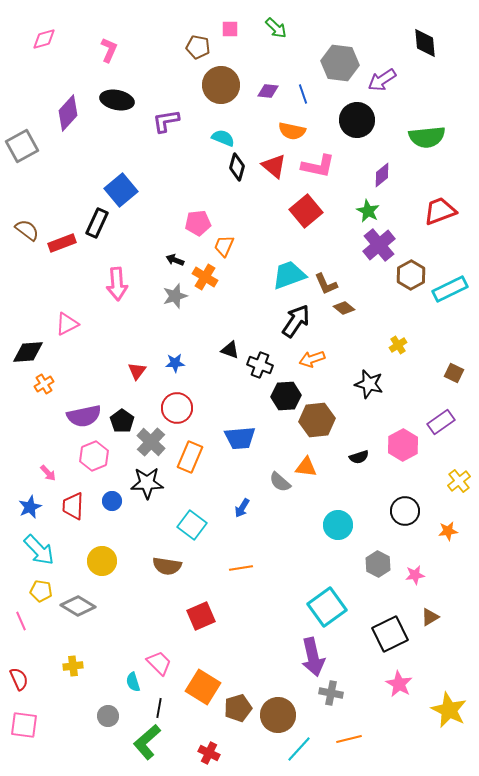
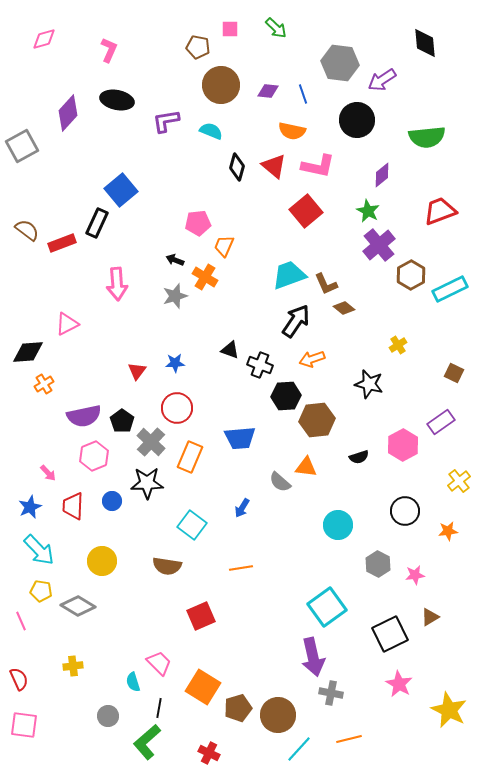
cyan semicircle at (223, 138): moved 12 px left, 7 px up
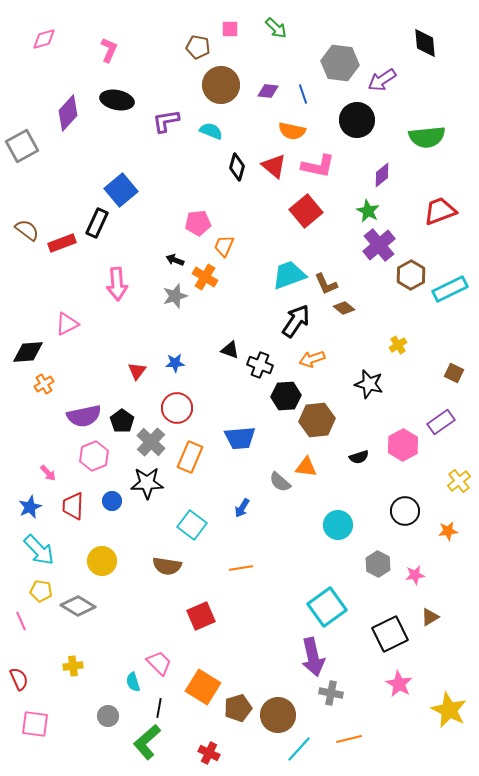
pink square at (24, 725): moved 11 px right, 1 px up
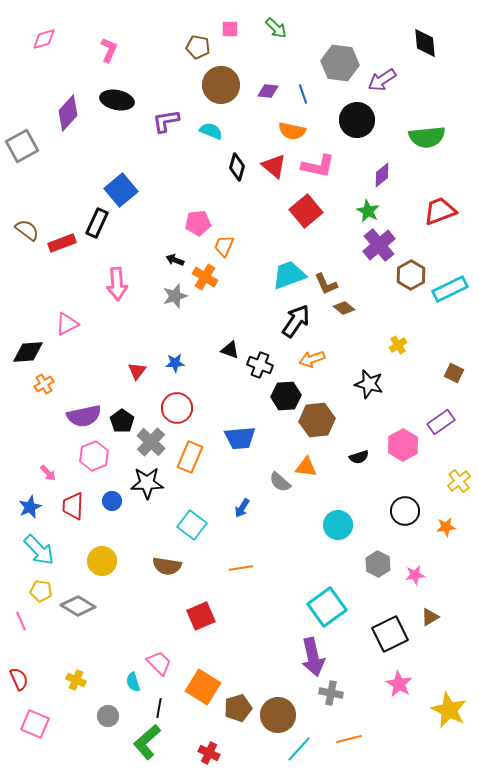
orange star at (448, 531): moved 2 px left, 4 px up
yellow cross at (73, 666): moved 3 px right, 14 px down; rotated 30 degrees clockwise
pink square at (35, 724): rotated 16 degrees clockwise
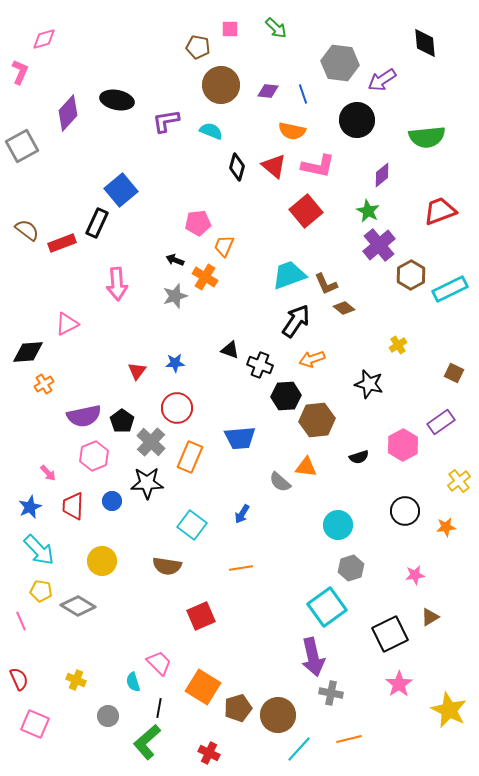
pink L-shape at (109, 50): moved 89 px left, 22 px down
blue arrow at (242, 508): moved 6 px down
gray hexagon at (378, 564): moved 27 px left, 4 px down; rotated 15 degrees clockwise
pink star at (399, 684): rotated 8 degrees clockwise
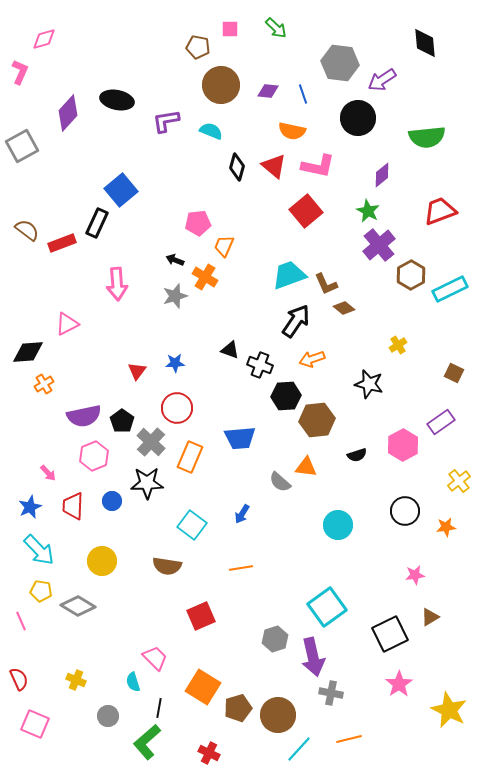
black circle at (357, 120): moved 1 px right, 2 px up
black semicircle at (359, 457): moved 2 px left, 2 px up
gray hexagon at (351, 568): moved 76 px left, 71 px down
pink trapezoid at (159, 663): moved 4 px left, 5 px up
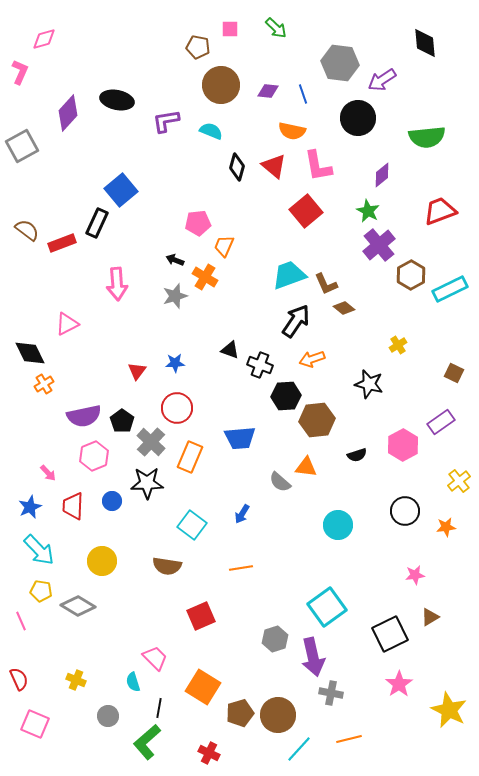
pink L-shape at (318, 166): rotated 68 degrees clockwise
black diamond at (28, 352): moved 2 px right, 1 px down; rotated 68 degrees clockwise
brown pentagon at (238, 708): moved 2 px right, 5 px down
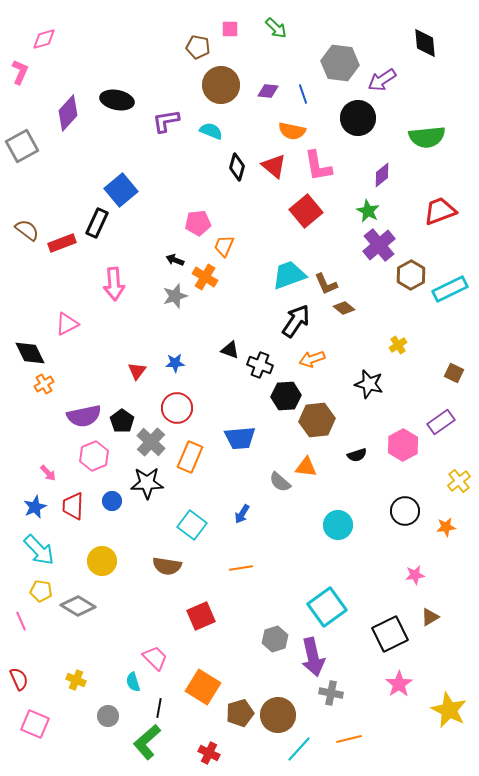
pink arrow at (117, 284): moved 3 px left
blue star at (30, 507): moved 5 px right
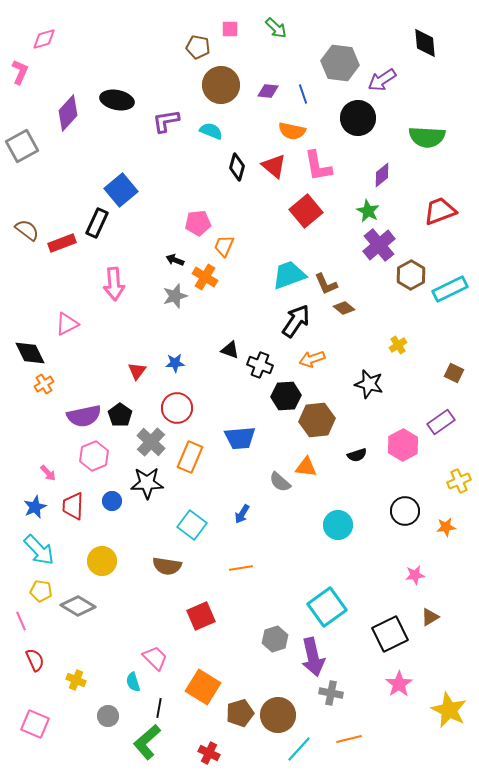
green semicircle at (427, 137): rotated 9 degrees clockwise
black pentagon at (122, 421): moved 2 px left, 6 px up
yellow cross at (459, 481): rotated 15 degrees clockwise
red semicircle at (19, 679): moved 16 px right, 19 px up
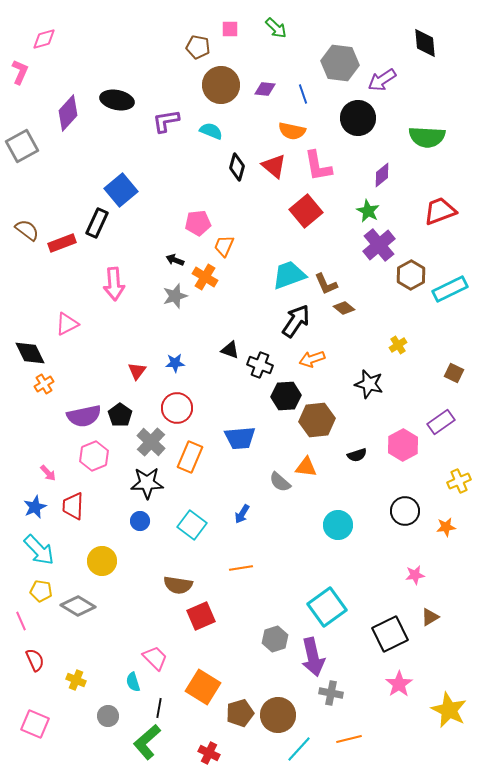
purple diamond at (268, 91): moved 3 px left, 2 px up
blue circle at (112, 501): moved 28 px right, 20 px down
brown semicircle at (167, 566): moved 11 px right, 19 px down
